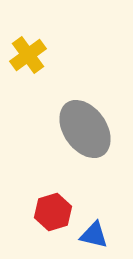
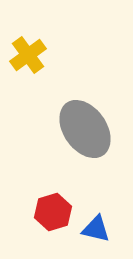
blue triangle: moved 2 px right, 6 px up
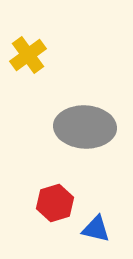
gray ellipse: moved 2 px up; rotated 52 degrees counterclockwise
red hexagon: moved 2 px right, 9 px up
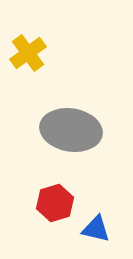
yellow cross: moved 2 px up
gray ellipse: moved 14 px left, 3 px down; rotated 6 degrees clockwise
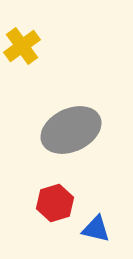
yellow cross: moved 6 px left, 7 px up
gray ellipse: rotated 34 degrees counterclockwise
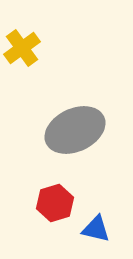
yellow cross: moved 2 px down
gray ellipse: moved 4 px right
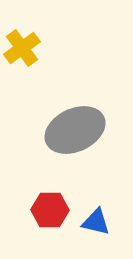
red hexagon: moved 5 px left, 7 px down; rotated 18 degrees clockwise
blue triangle: moved 7 px up
